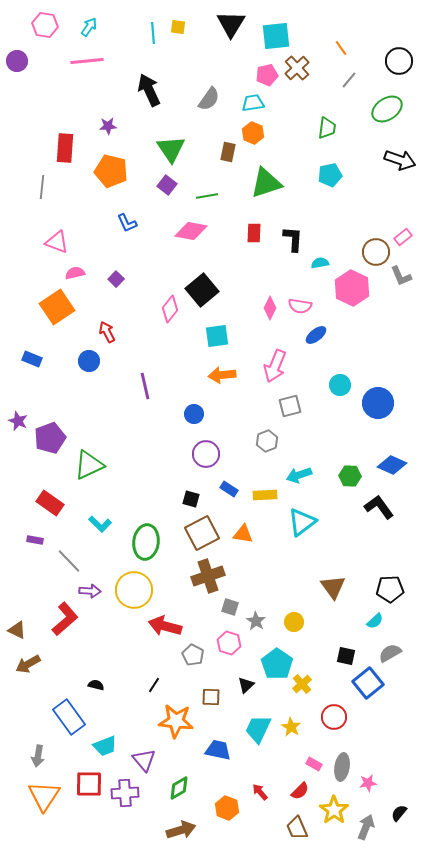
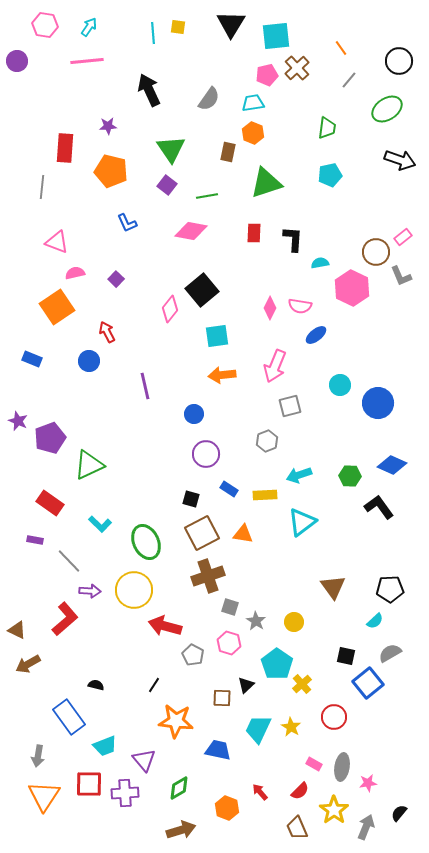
green ellipse at (146, 542): rotated 32 degrees counterclockwise
brown square at (211, 697): moved 11 px right, 1 px down
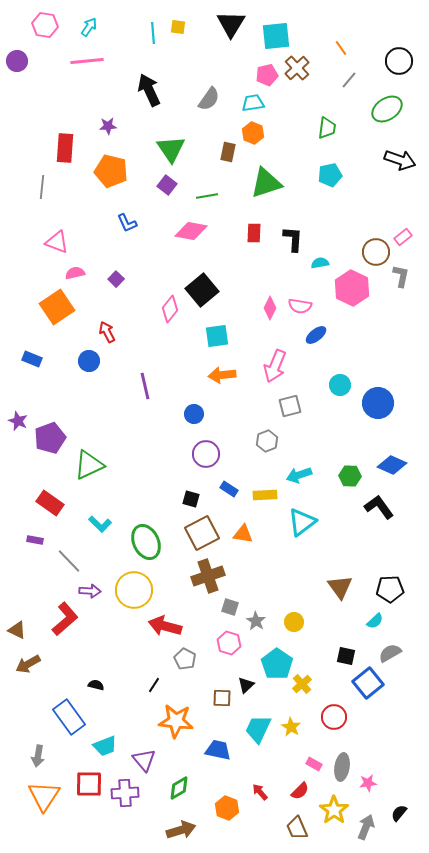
gray L-shape at (401, 276): rotated 145 degrees counterclockwise
brown triangle at (333, 587): moved 7 px right
gray pentagon at (193, 655): moved 8 px left, 4 px down
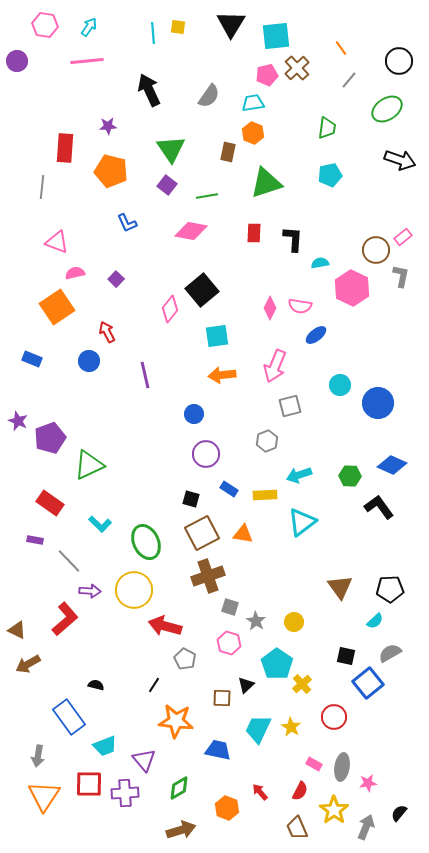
gray semicircle at (209, 99): moved 3 px up
brown circle at (376, 252): moved 2 px up
purple line at (145, 386): moved 11 px up
red semicircle at (300, 791): rotated 18 degrees counterclockwise
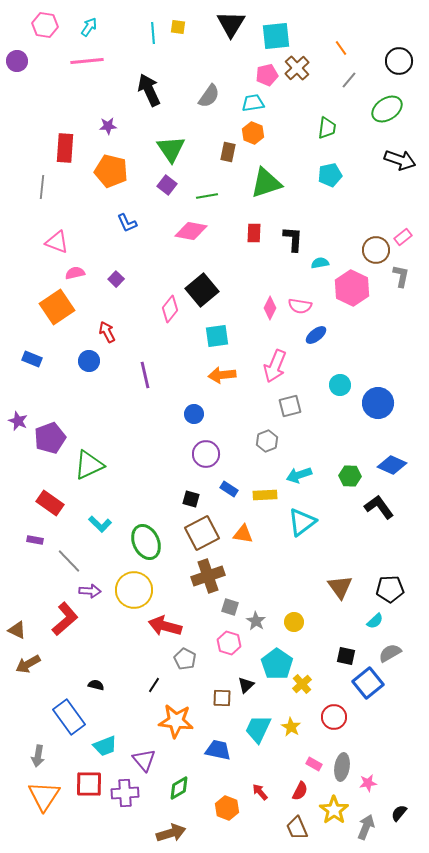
brown arrow at (181, 830): moved 10 px left, 3 px down
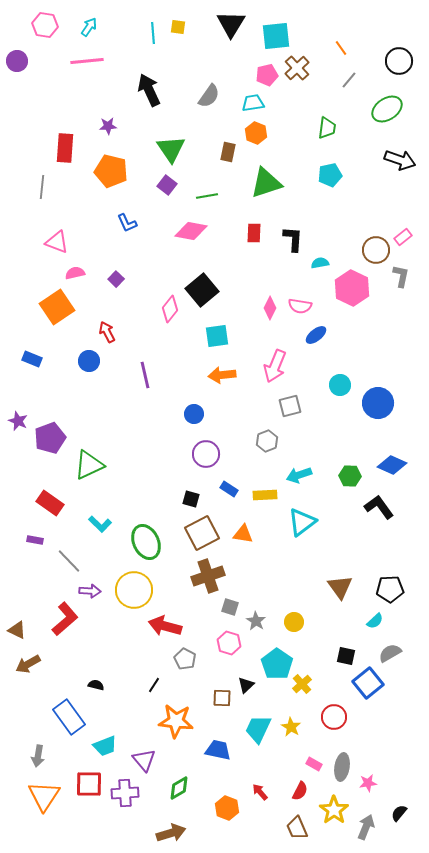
orange hexagon at (253, 133): moved 3 px right
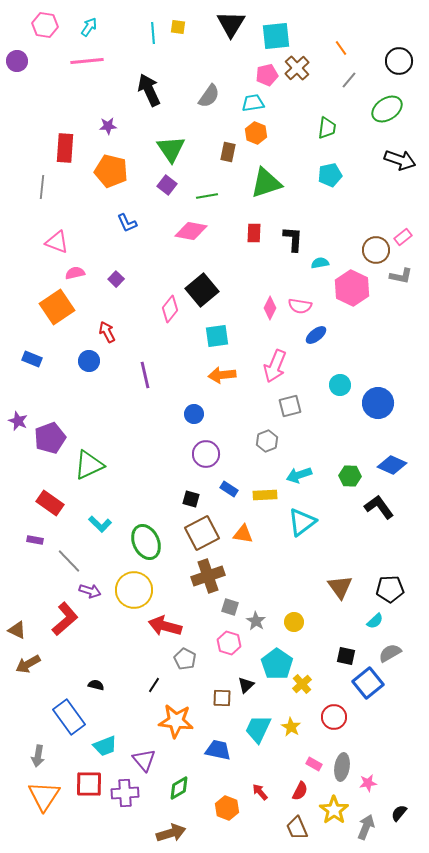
gray L-shape at (401, 276): rotated 90 degrees clockwise
purple arrow at (90, 591): rotated 15 degrees clockwise
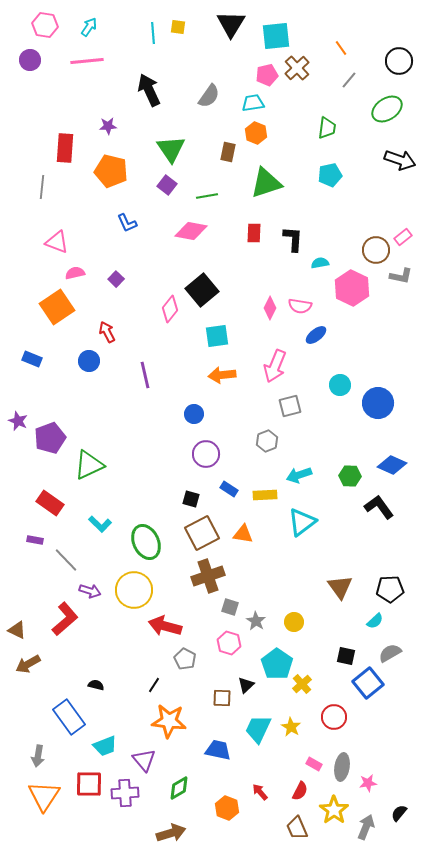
purple circle at (17, 61): moved 13 px right, 1 px up
gray line at (69, 561): moved 3 px left, 1 px up
orange star at (176, 721): moved 7 px left
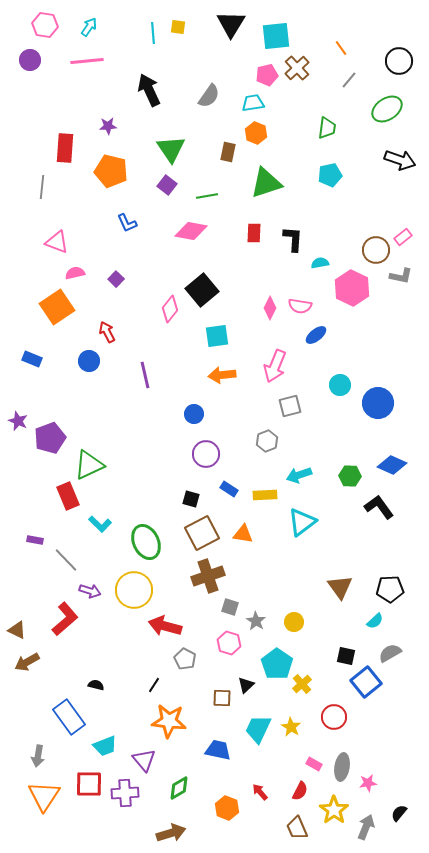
red rectangle at (50, 503): moved 18 px right, 7 px up; rotated 32 degrees clockwise
brown arrow at (28, 664): moved 1 px left, 2 px up
blue square at (368, 683): moved 2 px left, 1 px up
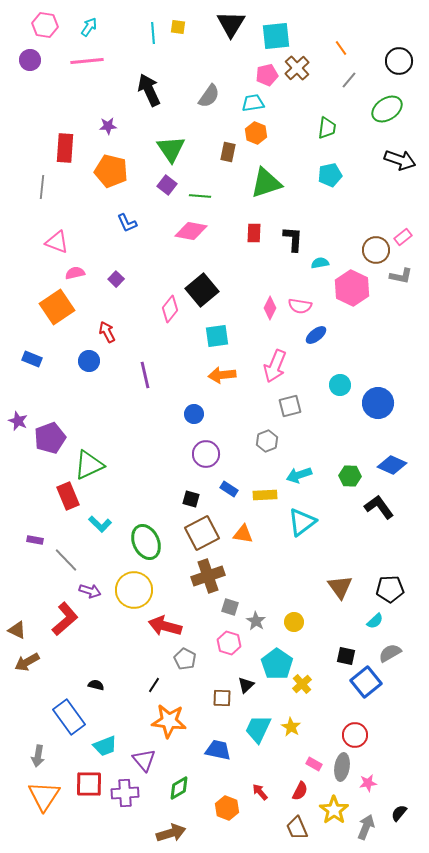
green line at (207, 196): moved 7 px left; rotated 15 degrees clockwise
red circle at (334, 717): moved 21 px right, 18 px down
